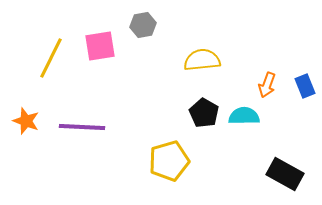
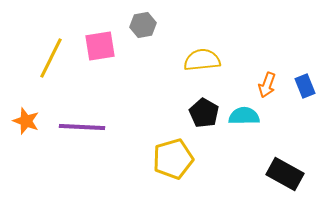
yellow pentagon: moved 4 px right, 2 px up
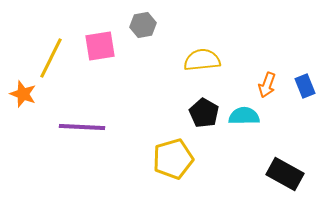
orange star: moved 3 px left, 27 px up
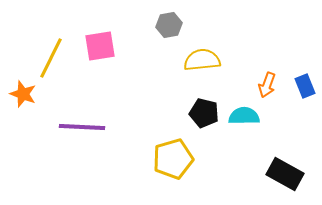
gray hexagon: moved 26 px right
black pentagon: rotated 16 degrees counterclockwise
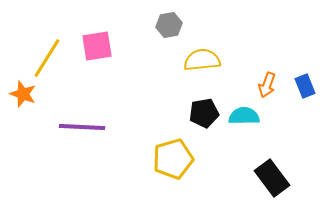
pink square: moved 3 px left
yellow line: moved 4 px left; rotated 6 degrees clockwise
black pentagon: rotated 24 degrees counterclockwise
black rectangle: moved 13 px left, 4 px down; rotated 24 degrees clockwise
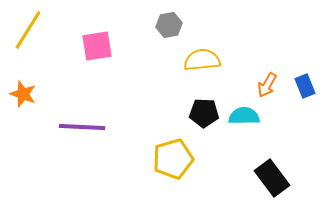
yellow line: moved 19 px left, 28 px up
orange arrow: rotated 10 degrees clockwise
black pentagon: rotated 12 degrees clockwise
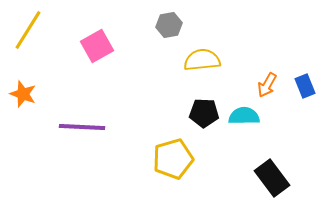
pink square: rotated 20 degrees counterclockwise
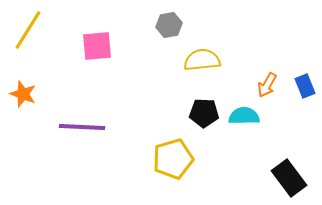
pink square: rotated 24 degrees clockwise
black rectangle: moved 17 px right
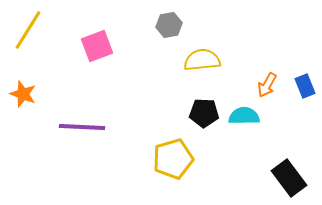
pink square: rotated 16 degrees counterclockwise
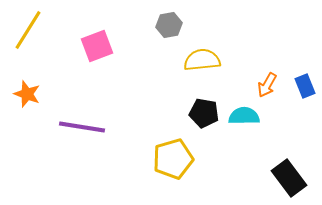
orange star: moved 4 px right
black pentagon: rotated 8 degrees clockwise
purple line: rotated 6 degrees clockwise
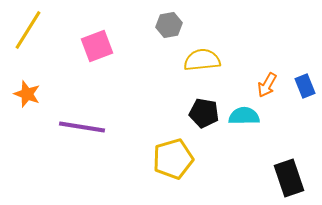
black rectangle: rotated 18 degrees clockwise
